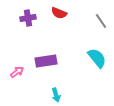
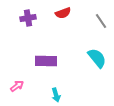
red semicircle: moved 4 px right; rotated 42 degrees counterclockwise
purple rectangle: rotated 10 degrees clockwise
pink arrow: moved 14 px down
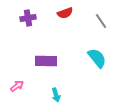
red semicircle: moved 2 px right
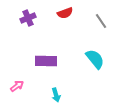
purple cross: rotated 14 degrees counterclockwise
cyan semicircle: moved 2 px left, 1 px down
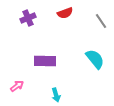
purple rectangle: moved 1 px left
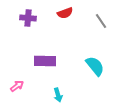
purple cross: rotated 28 degrees clockwise
cyan semicircle: moved 7 px down
cyan arrow: moved 2 px right
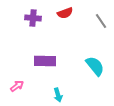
purple cross: moved 5 px right
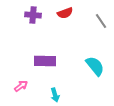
purple cross: moved 3 px up
pink arrow: moved 4 px right
cyan arrow: moved 3 px left
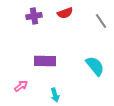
purple cross: moved 1 px right, 1 px down; rotated 14 degrees counterclockwise
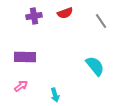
purple rectangle: moved 20 px left, 4 px up
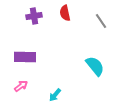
red semicircle: rotated 98 degrees clockwise
cyan arrow: rotated 56 degrees clockwise
